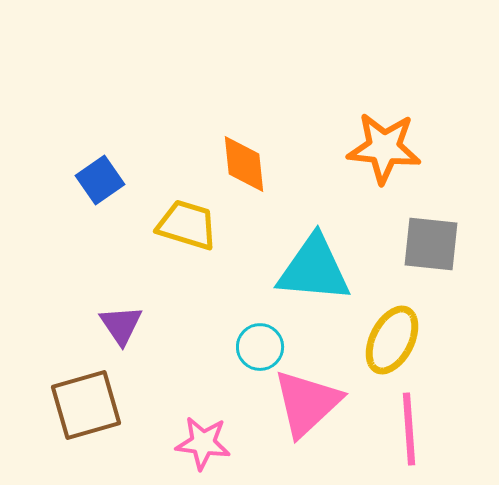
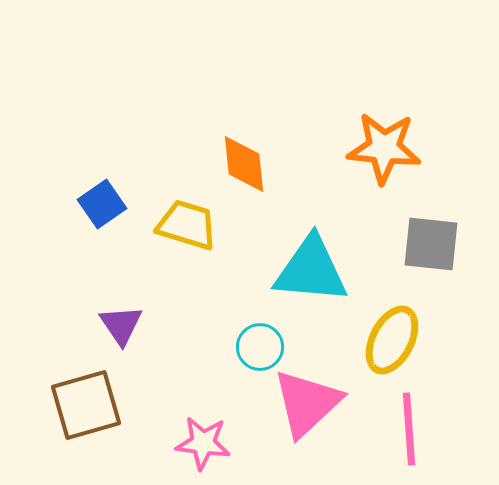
blue square: moved 2 px right, 24 px down
cyan triangle: moved 3 px left, 1 px down
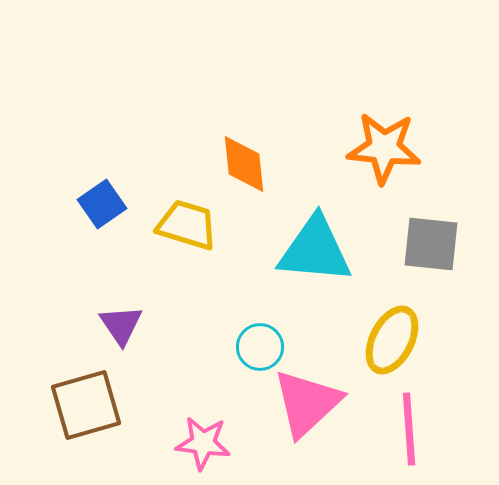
cyan triangle: moved 4 px right, 20 px up
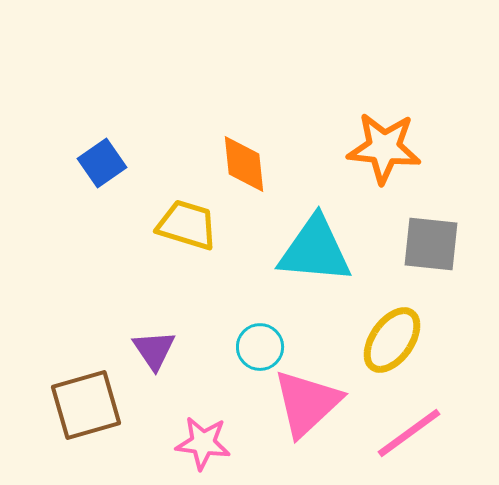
blue square: moved 41 px up
purple triangle: moved 33 px right, 25 px down
yellow ellipse: rotated 8 degrees clockwise
pink line: moved 4 px down; rotated 58 degrees clockwise
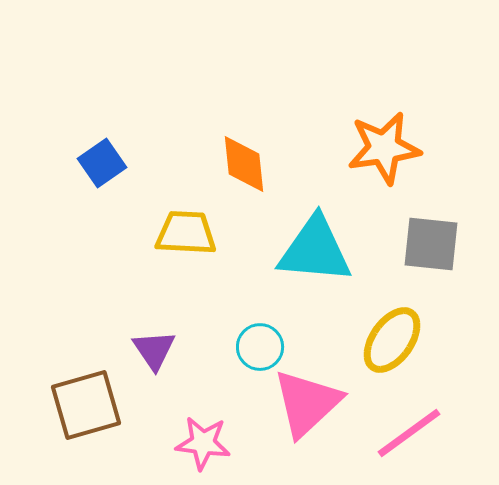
orange star: rotated 14 degrees counterclockwise
yellow trapezoid: moved 1 px left, 8 px down; rotated 14 degrees counterclockwise
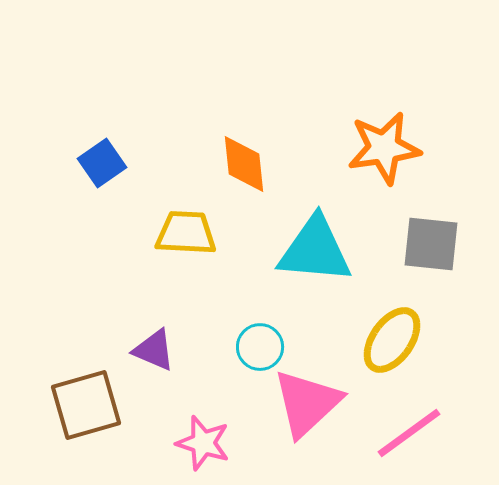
purple triangle: rotated 33 degrees counterclockwise
pink star: rotated 10 degrees clockwise
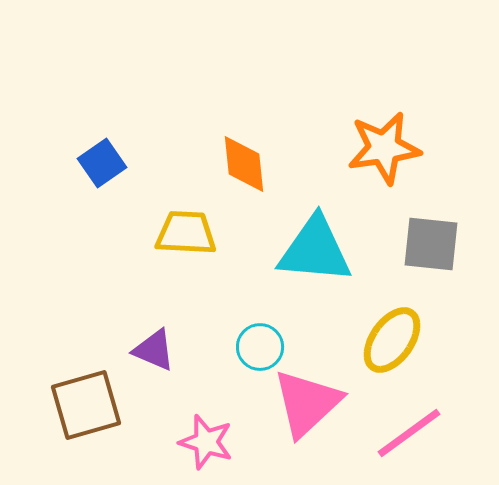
pink star: moved 3 px right, 1 px up
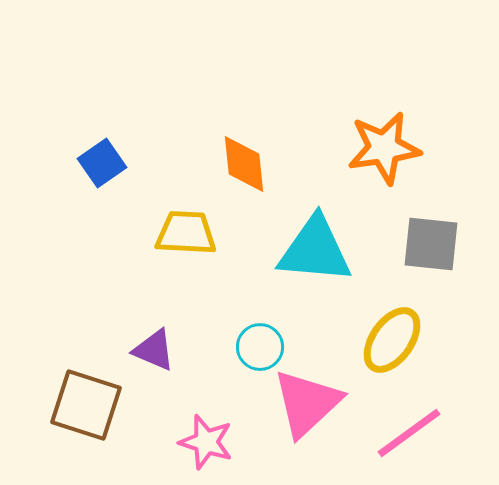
brown square: rotated 34 degrees clockwise
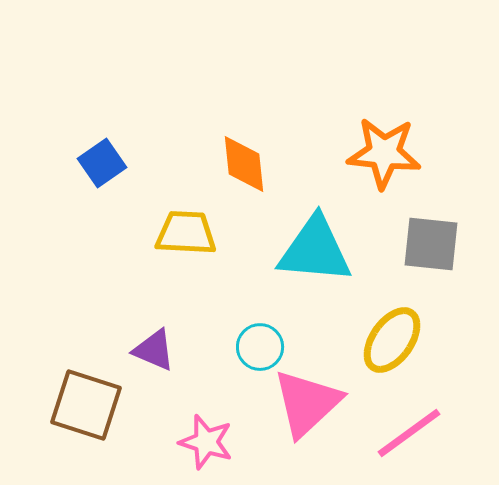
orange star: moved 5 px down; rotated 14 degrees clockwise
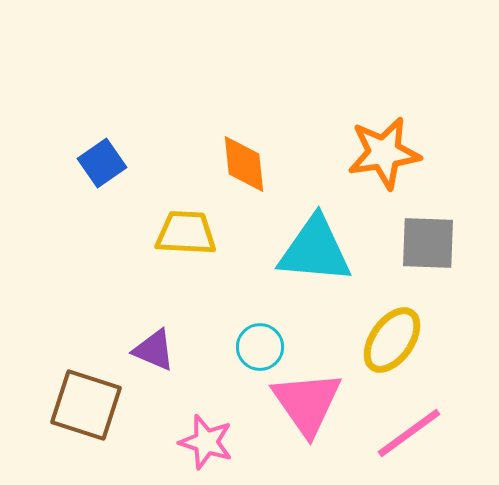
orange star: rotated 14 degrees counterclockwise
gray square: moved 3 px left, 1 px up; rotated 4 degrees counterclockwise
pink triangle: rotated 22 degrees counterclockwise
